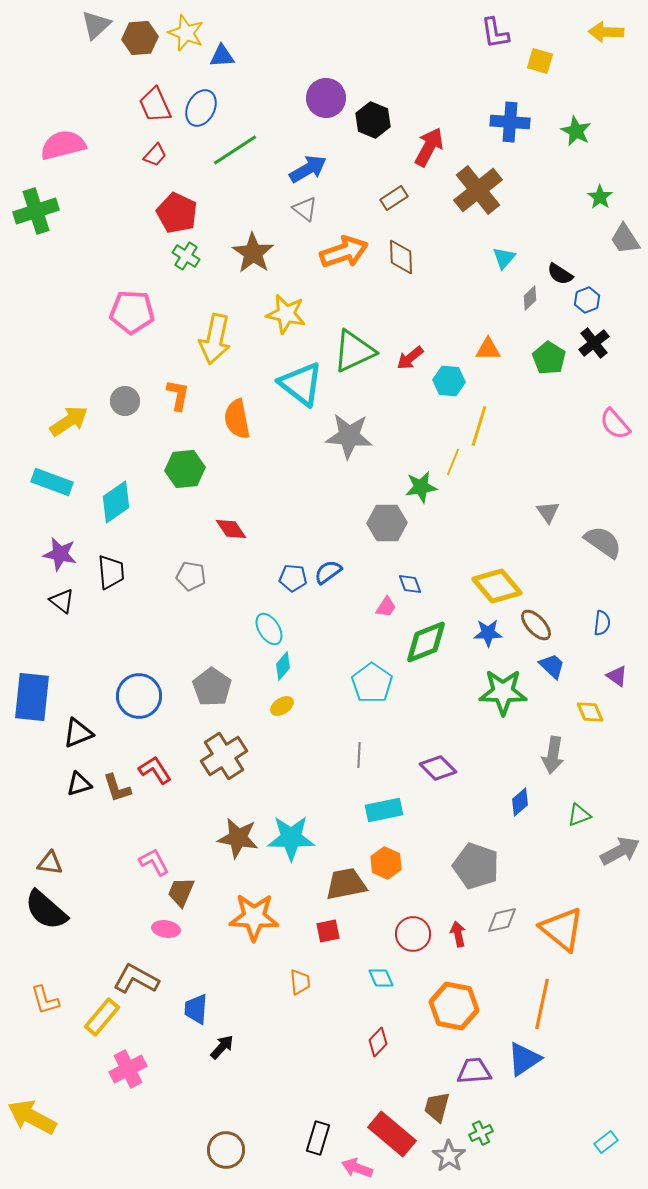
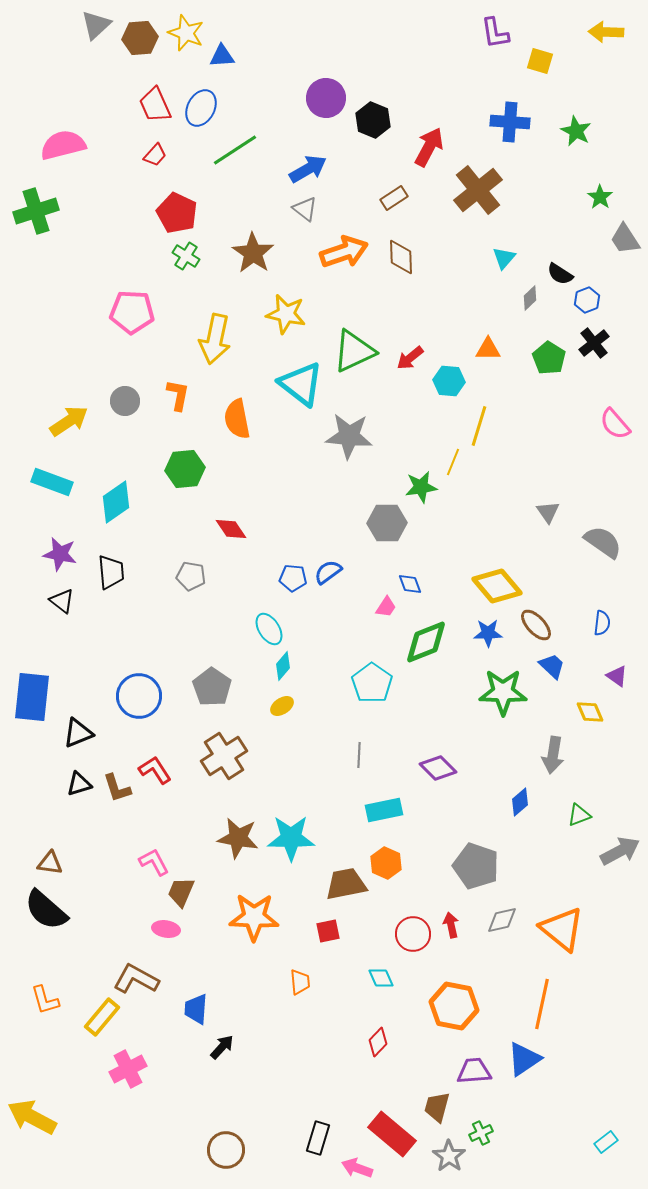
red arrow at (458, 934): moved 7 px left, 9 px up
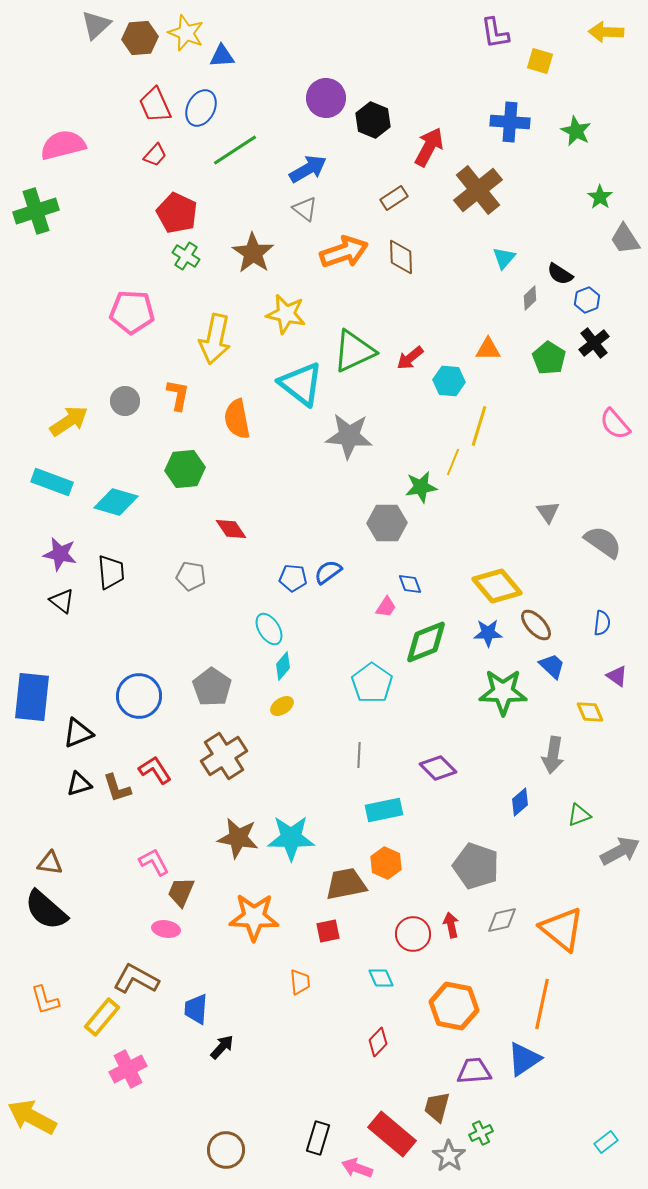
cyan diamond at (116, 502): rotated 51 degrees clockwise
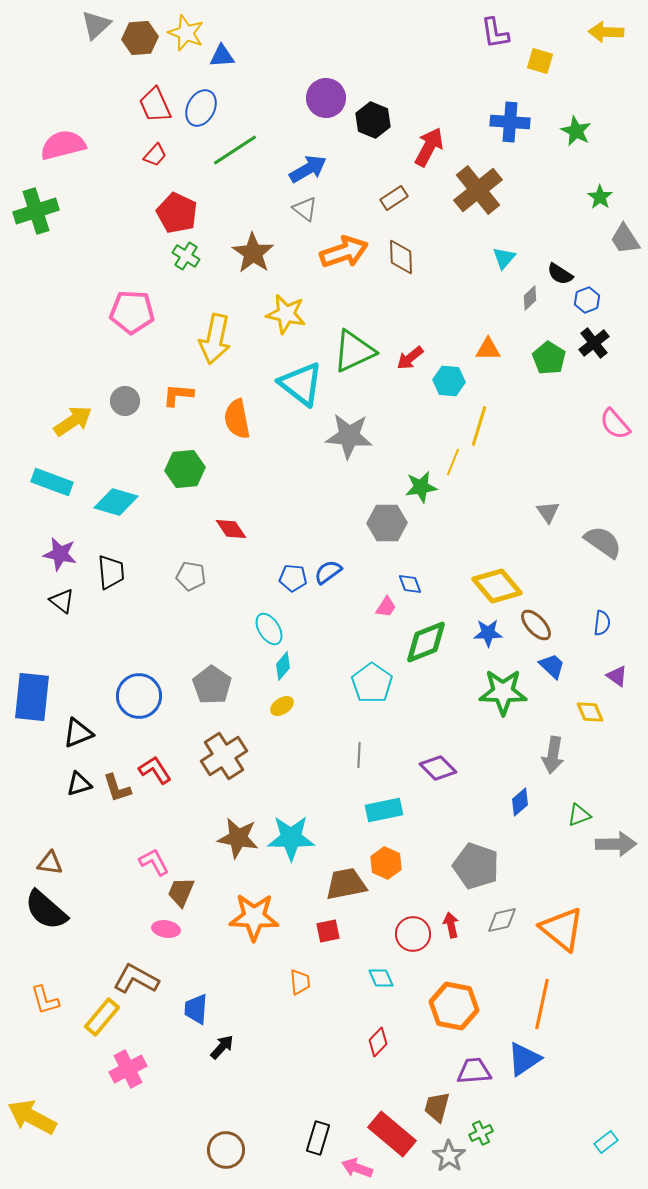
orange L-shape at (178, 395): rotated 96 degrees counterclockwise
yellow arrow at (69, 421): moved 4 px right
gray pentagon at (212, 687): moved 2 px up
gray arrow at (620, 851): moved 4 px left, 7 px up; rotated 27 degrees clockwise
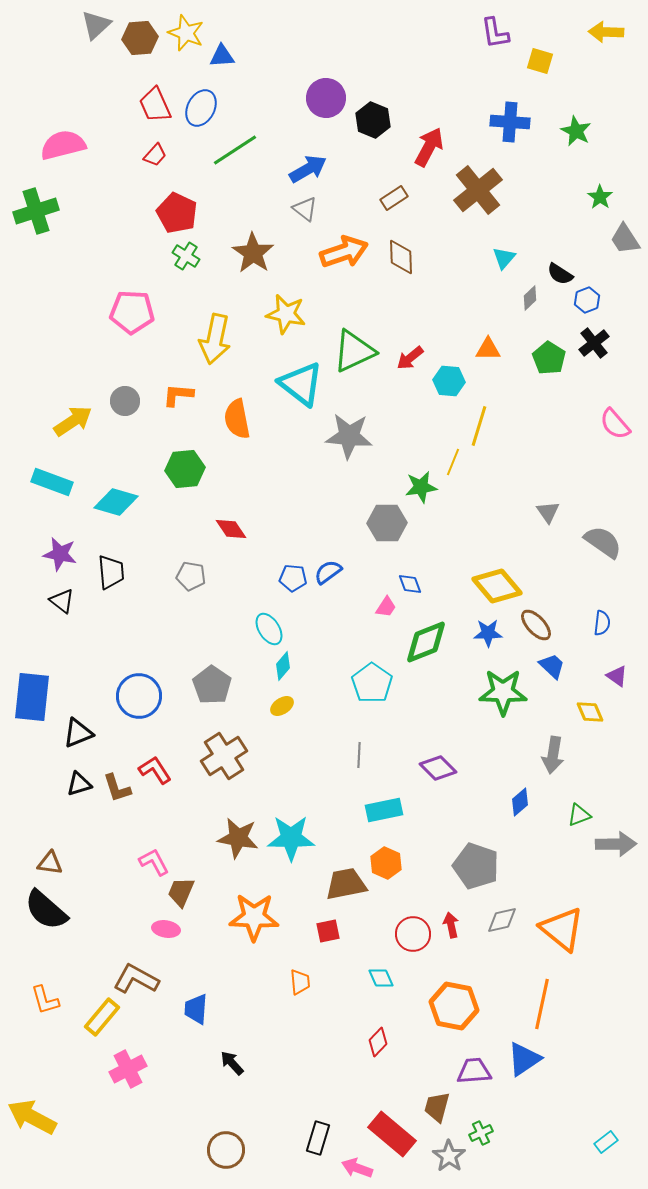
black arrow at (222, 1047): moved 10 px right, 16 px down; rotated 84 degrees counterclockwise
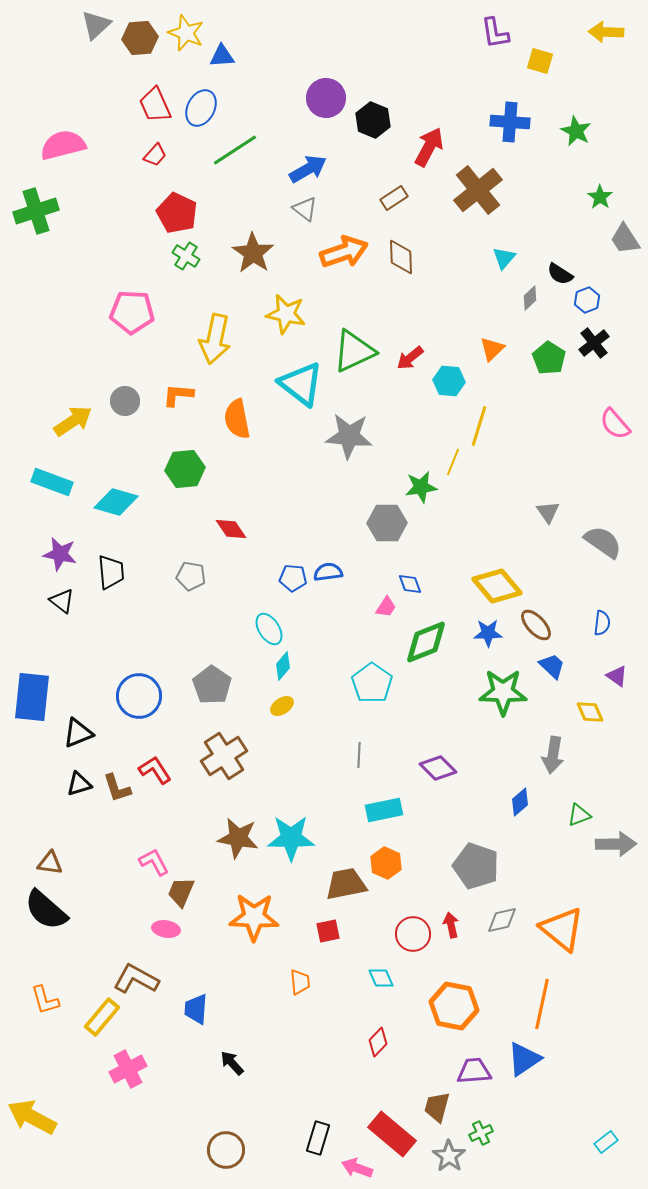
orange triangle at (488, 349): moved 4 px right; rotated 44 degrees counterclockwise
blue semicircle at (328, 572): rotated 28 degrees clockwise
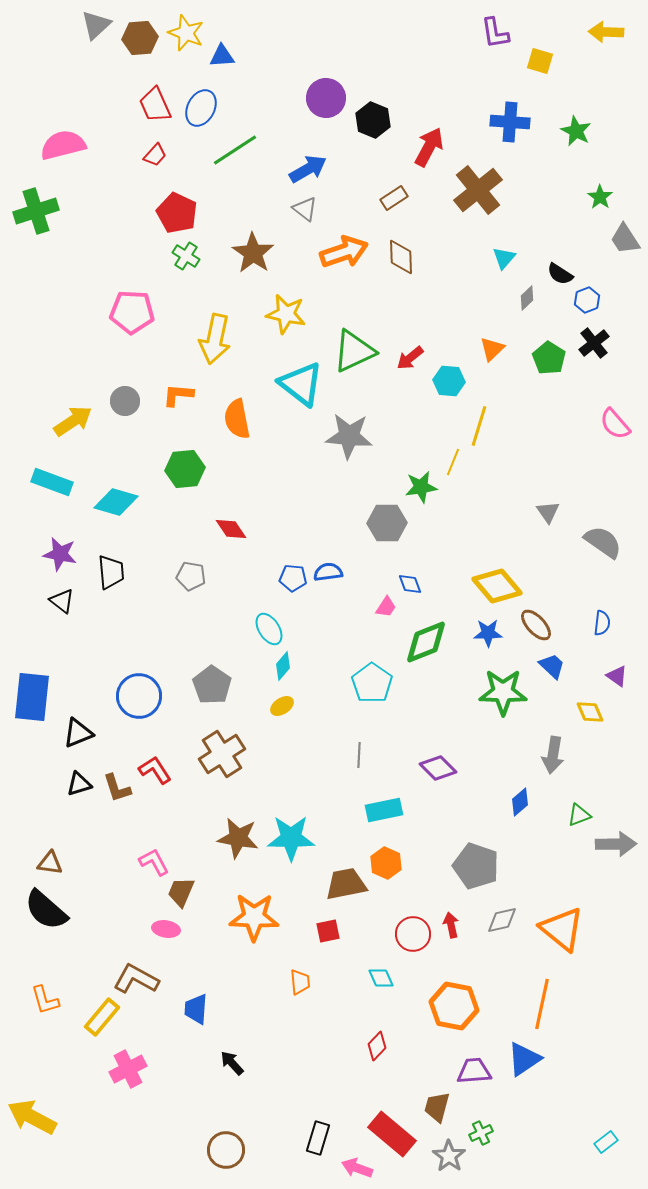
gray diamond at (530, 298): moved 3 px left
brown cross at (224, 756): moved 2 px left, 2 px up
red diamond at (378, 1042): moved 1 px left, 4 px down
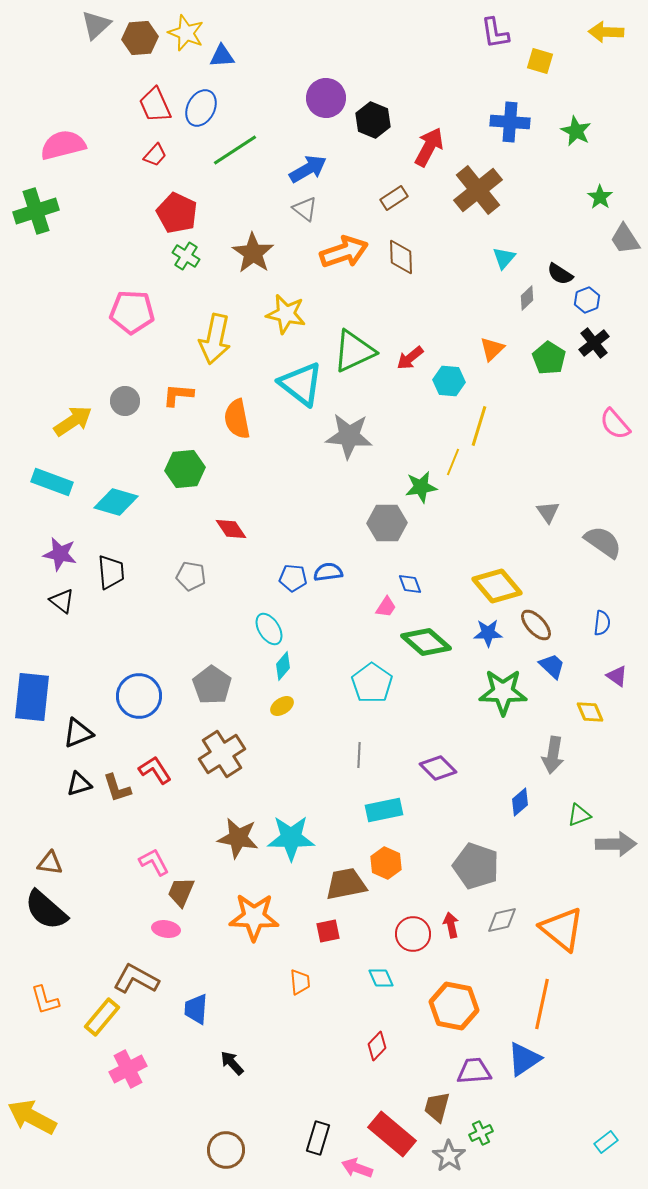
green diamond at (426, 642): rotated 63 degrees clockwise
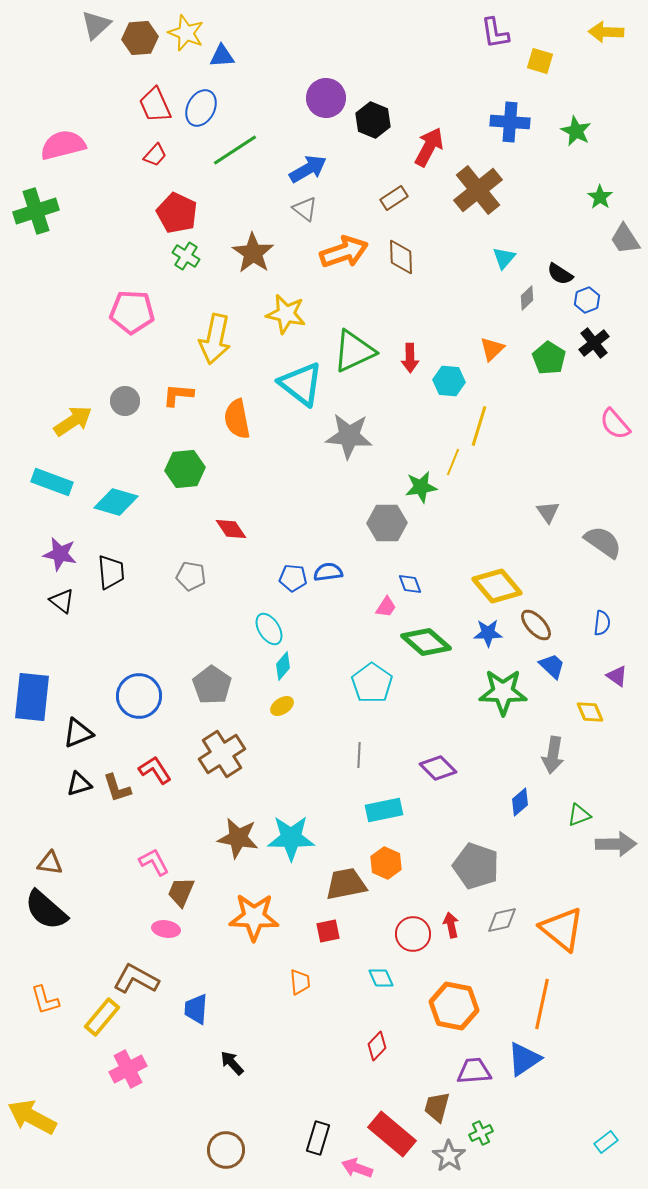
red arrow at (410, 358): rotated 52 degrees counterclockwise
